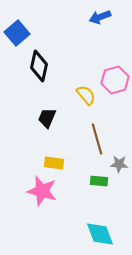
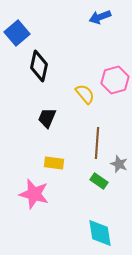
yellow semicircle: moved 1 px left, 1 px up
brown line: moved 4 px down; rotated 20 degrees clockwise
gray star: rotated 18 degrees clockwise
green rectangle: rotated 30 degrees clockwise
pink star: moved 8 px left, 3 px down
cyan diamond: moved 1 px up; rotated 12 degrees clockwise
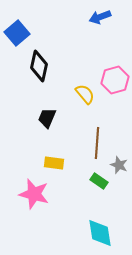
gray star: moved 1 px down
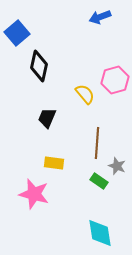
gray star: moved 2 px left, 1 px down
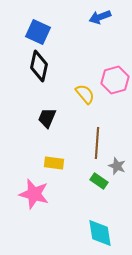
blue square: moved 21 px right, 1 px up; rotated 25 degrees counterclockwise
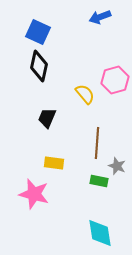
green rectangle: rotated 24 degrees counterclockwise
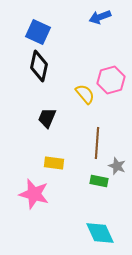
pink hexagon: moved 4 px left
cyan diamond: rotated 16 degrees counterclockwise
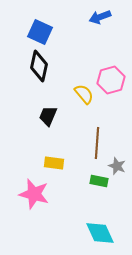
blue square: moved 2 px right
yellow semicircle: moved 1 px left
black trapezoid: moved 1 px right, 2 px up
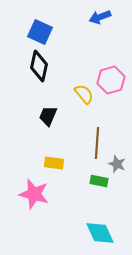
gray star: moved 2 px up
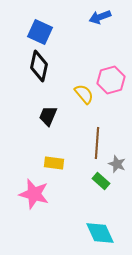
green rectangle: moved 2 px right; rotated 30 degrees clockwise
